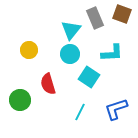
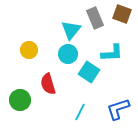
cyan circle: moved 2 px left
cyan square: moved 5 px up
blue L-shape: moved 2 px right
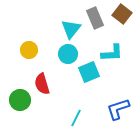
brown square: rotated 18 degrees clockwise
cyan triangle: moved 1 px up
cyan square: rotated 35 degrees clockwise
red semicircle: moved 6 px left
cyan line: moved 4 px left, 6 px down
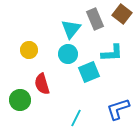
gray rectangle: moved 1 px down
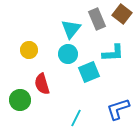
gray rectangle: moved 2 px right
cyan L-shape: moved 1 px right
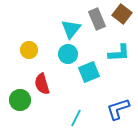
cyan L-shape: moved 6 px right
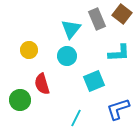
cyan circle: moved 1 px left, 2 px down
cyan square: moved 5 px right, 9 px down
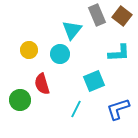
brown square: moved 2 px down
gray rectangle: moved 4 px up
cyan triangle: moved 1 px right, 1 px down
cyan circle: moved 7 px left, 2 px up
cyan line: moved 9 px up
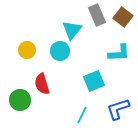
brown square: moved 1 px right, 1 px down
yellow circle: moved 2 px left
cyan circle: moved 3 px up
cyan line: moved 6 px right, 6 px down
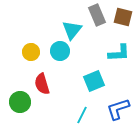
brown square: rotated 24 degrees counterclockwise
yellow circle: moved 4 px right, 2 px down
green circle: moved 2 px down
